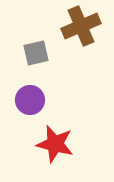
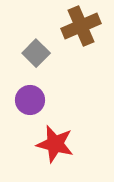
gray square: rotated 32 degrees counterclockwise
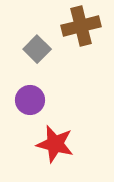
brown cross: rotated 9 degrees clockwise
gray square: moved 1 px right, 4 px up
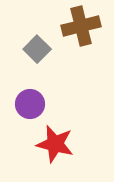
purple circle: moved 4 px down
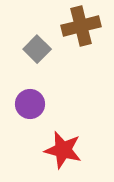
red star: moved 8 px right, 6 px down
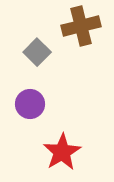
gray square: moved 3 px down
red star: moved 1 px left, 2 px down; rotated 27 degrees clockwise
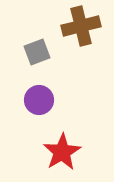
gray square: rotated 24 degrees clockwise
purple circle: moved 9 px right, 4 px up
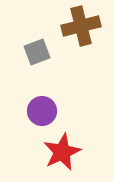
purple circle: moved 3 px right, 11 px down
red star: rotated 6 degrees clockwise
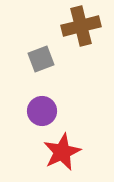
gray square: moved 4 px right, 7 px down
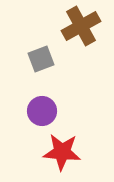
brown cross: rotated 15 degrees counterclockwise
red star: rotated 30 degrees clockwise
